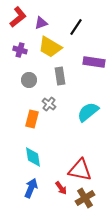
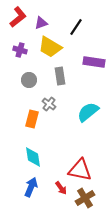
blue arrow: moved 1 px up
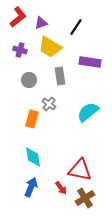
purple rectangle: moved 4 px left
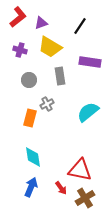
black line: moved 4 px right, 1 px up
gray cross: moved 2 px left; rotated 24 degrees clockwise
orange rectangle: moved 2 px left, 1 px up
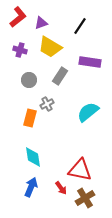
gray rectangle: rotated 42 degrees clockwise
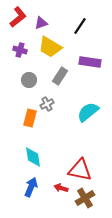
red arrow: rotated 144 degrees clockwise
